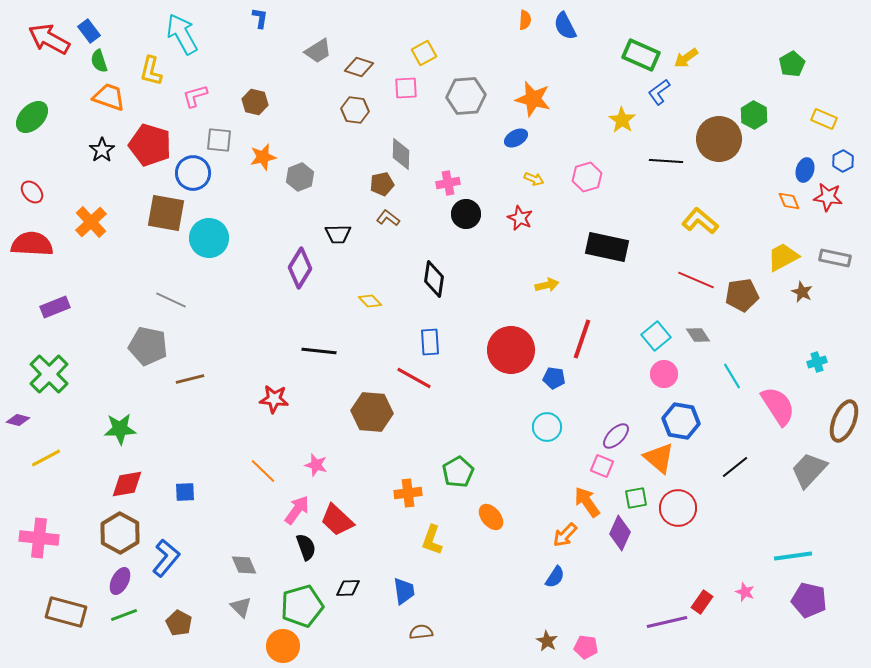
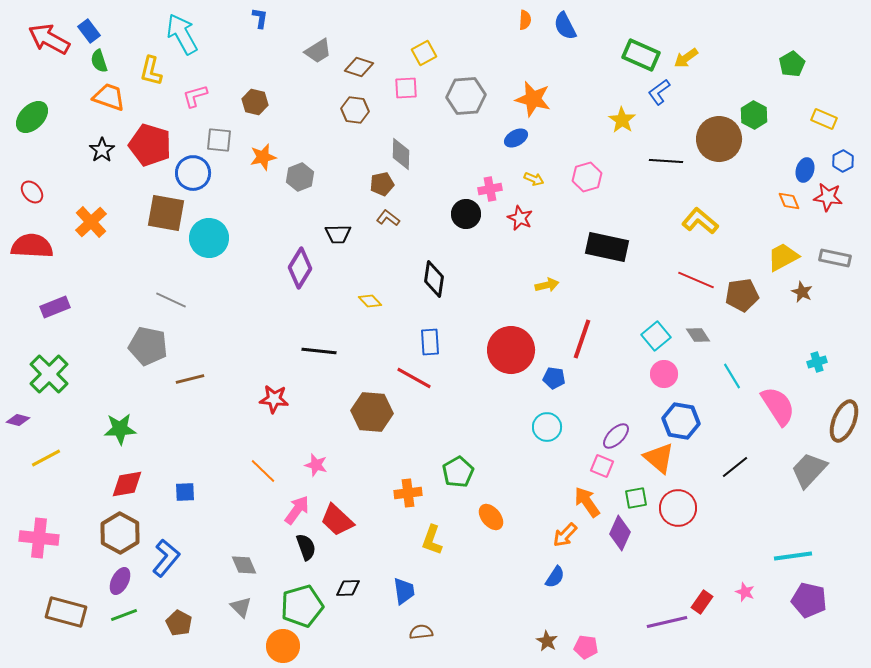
pink cross at (448, 183): moved 42 px right, 6 px down
red semicircle at (32, 244): moved 2 px down
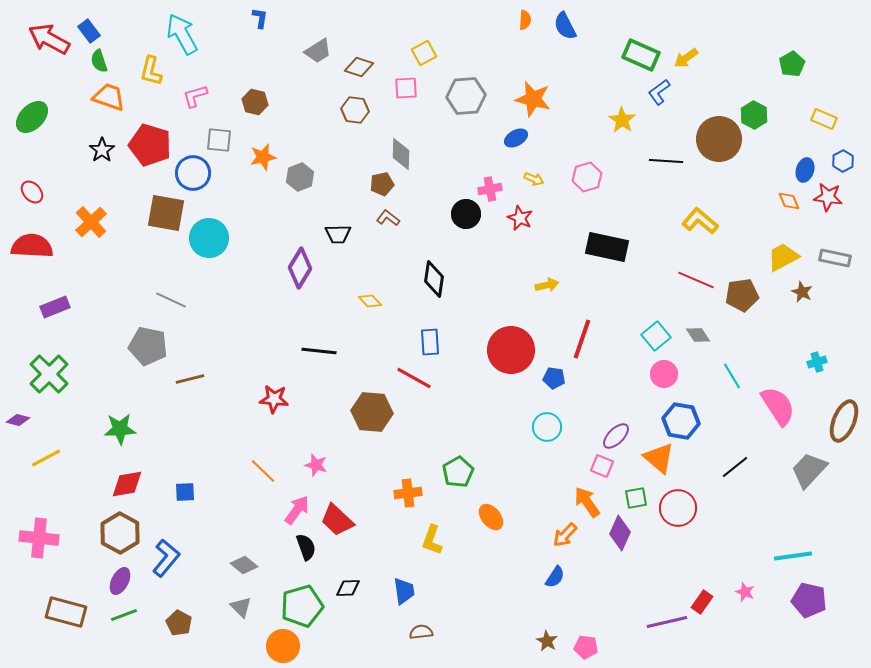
gray diamond at (244, 565): rotated 28 degrees counterclockwise
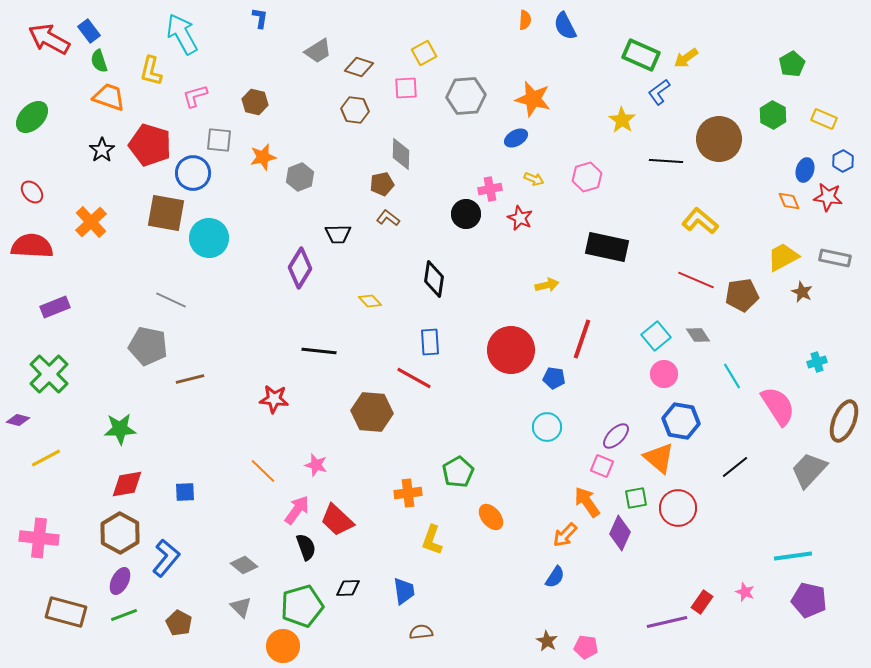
green hexagon at (754, 115): moved 19 px right
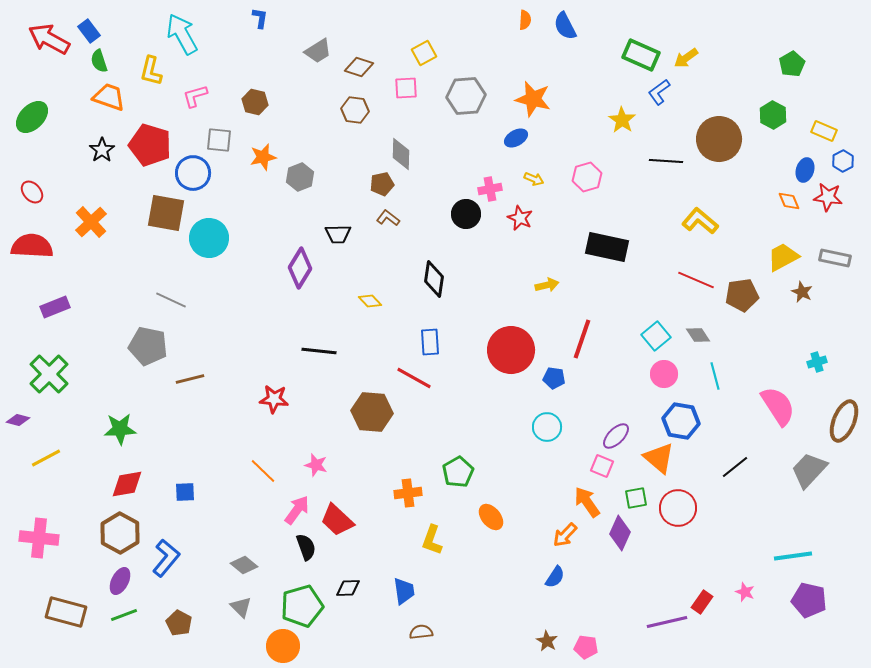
yellow rectangle at (824, 119): moved 12 px down
cyan line at (732, 376): moved 17 px left; rotated 16 degrees clockwise
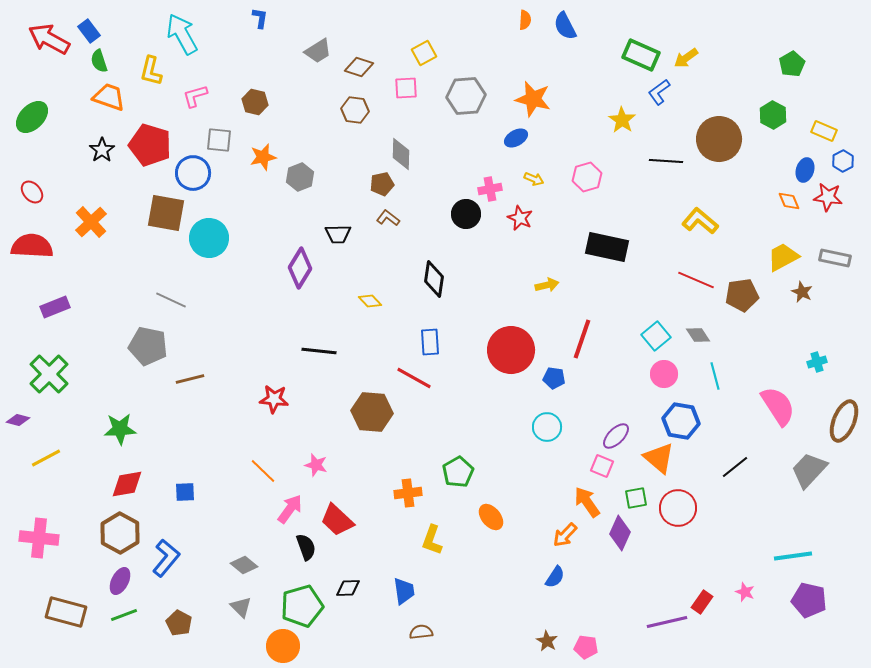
pink arrow at (297, 510): moved 7 px left, 1 px up
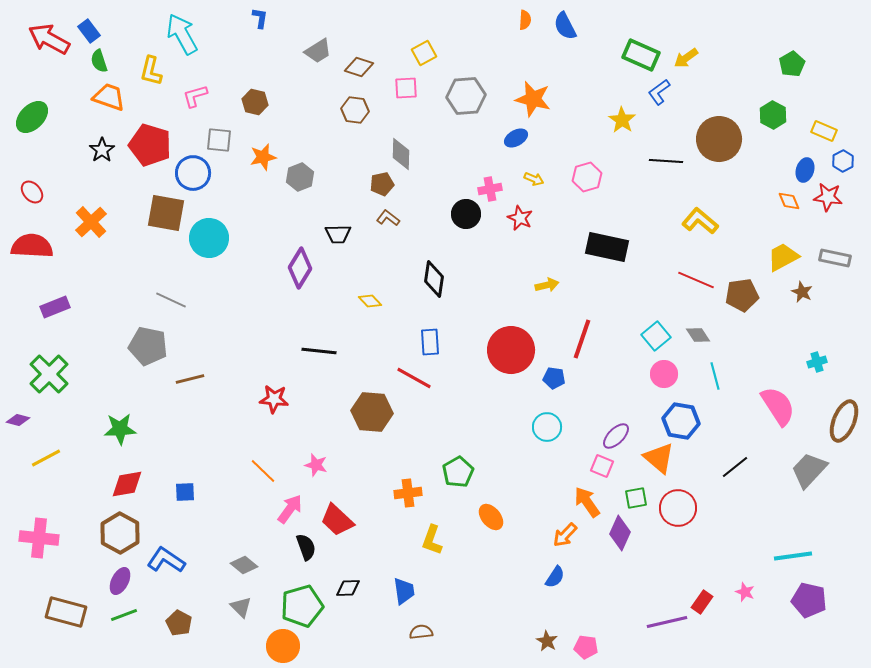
blue L-shape at (166, 558): moved 2 px down; rotated 96 degrees counterclockwise
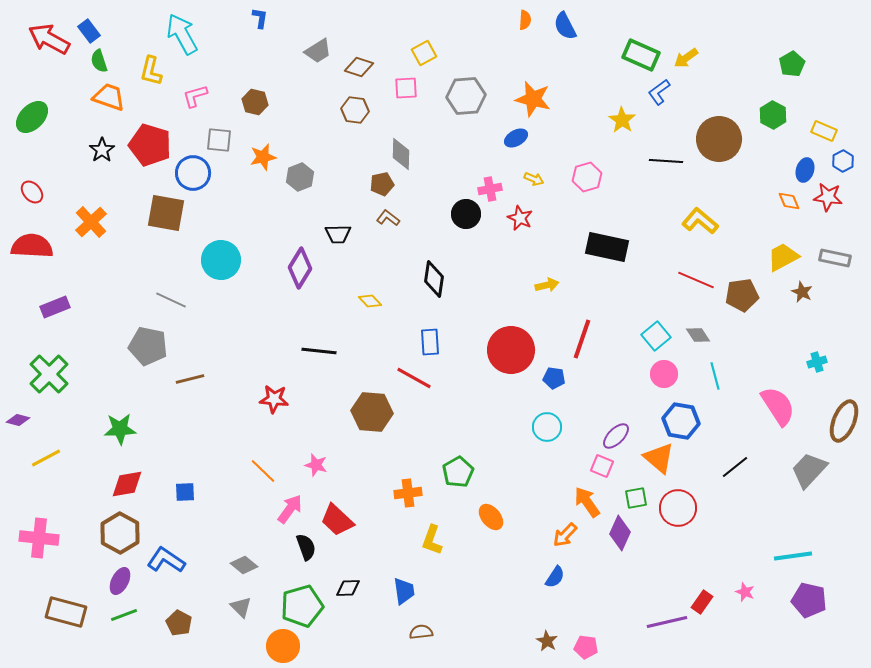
cyan circle at (209, 238): moved 12 px right, 22 px down
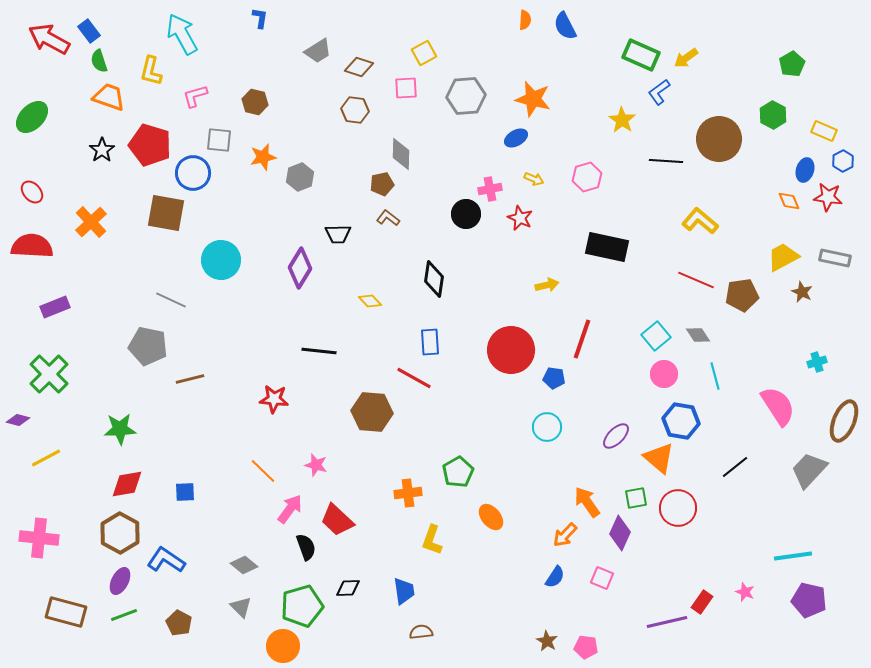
pink square at (602, 466): moved 112 px down
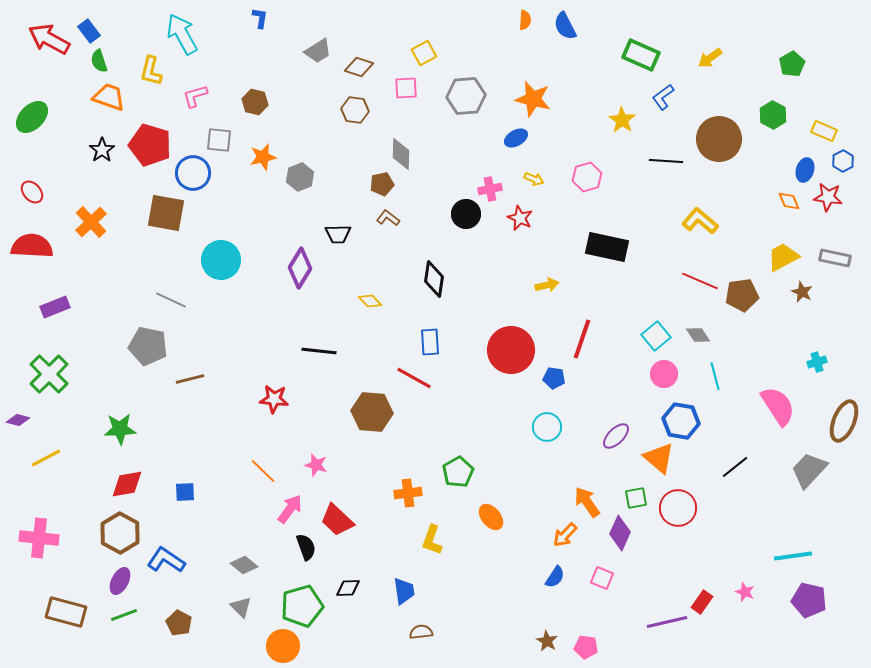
yellow arrow at (686, 58): moved 24 px right
blue L-shape at (659, 92): moved 4 px right, 5 px down
red line at (696, 280): moved 4 px right, 1 px down
